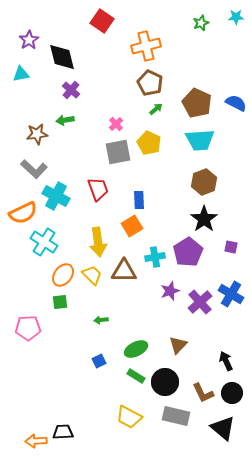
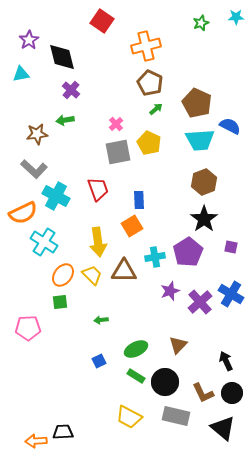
blue semicircle at (236, 103): moved 6 px left, 23 px down
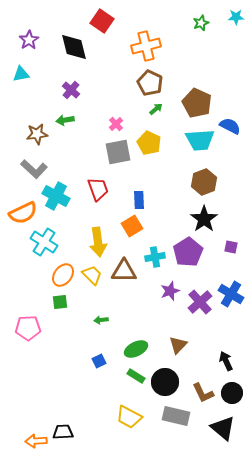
black diamond at (62, 57): moved 12 px right, 10 px up
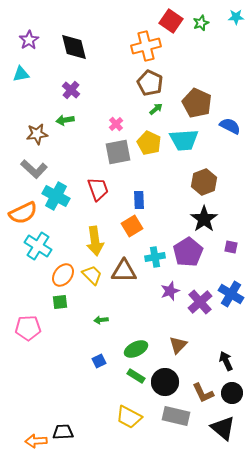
red square at (102, 21): moved 69 px right
cyan trapezoid at (200, 140): moved 16 px left
cyan cross at (44, 242): moved 6 px left, 4 px down
yellow arrow at (98, 242): moved 3 px left, 1 px up
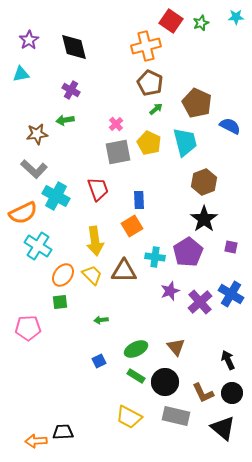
purple cross at (71, 90): rotated 12 degrees counterclockwise
cyan trapezoid at (184, 140): moved 1 px right, 2 px down; rotated 100 degrees counterclockwise
cyan cross at (155, 257): rotated 18 degrees clockwise
brown triangle at (178, 345): moved 2 px left, 2 px down; rotated 24 degrees counterclockwise
black arrow at (226, 361): moved 2 px right, 1 px up
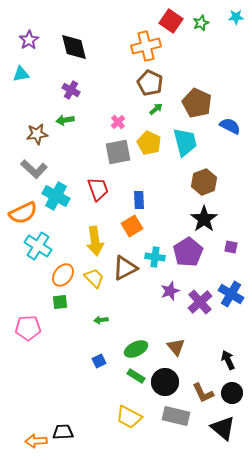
pink cross at (116, 124): moved 2 px right, 2 px up
brown triangle at (124, 271): moved 1 px right, 3 px up; rotated 28 degrees counterclockwise
yellow trapezoid at (92, 275): moved 2 px right, 3 px down
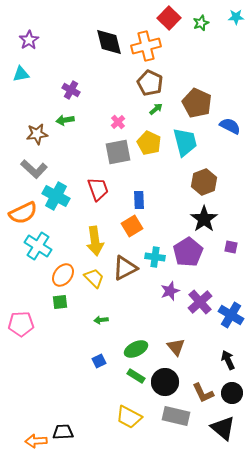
red square at (171, 21): moved 2 px left, 3 px up; rotated 10 degrees clockwise
black diamond at (74, 47): moved 35 px right, 5 px up
blue cross at (231, 294): moved 21 px down
pink pentagon at (28, 328): moved 7 px left, 4 px up
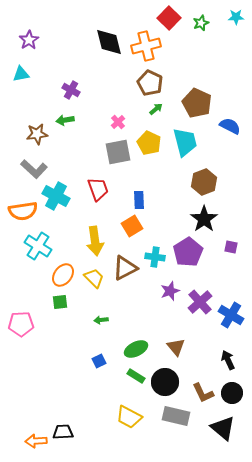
orange semicircle at (23, 213): moved 2 px up; rotated 16 degrees clockwise
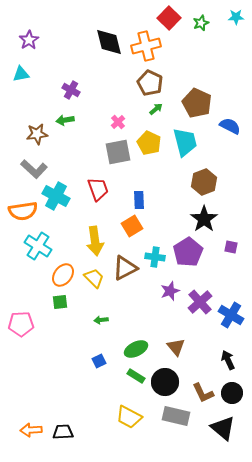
orange arrow at (36, 441): moved 5 px left, 11 px up
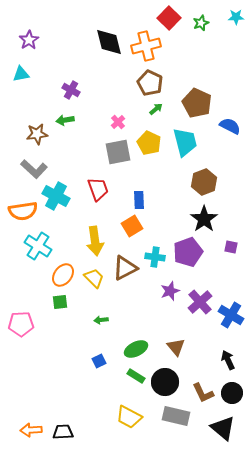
purple pentagon at (188, 252): rotated 12 degrees clockwise
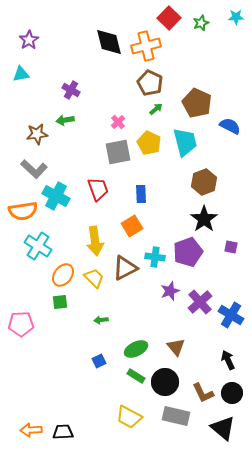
blue rectangle at (139, 200): moved 2 px right, 6 px up
